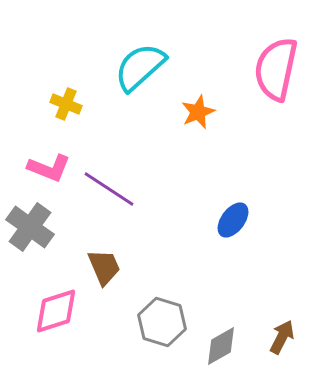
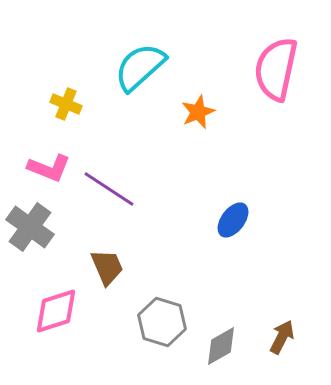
brown trapezoid: moved 3 px right
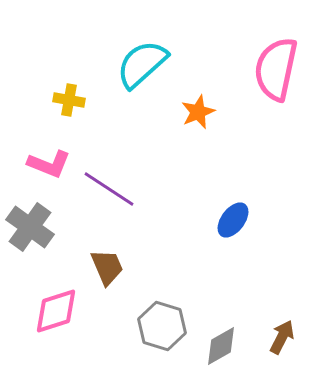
cyan semicircle: moved 2 px right, 3 px up
yellow cross: moved 3 px right, 4 px up; rotated 12 degrees counterclockwise
pink L-shape: moved 4 px up
gray hexagon: moved 4 px down
